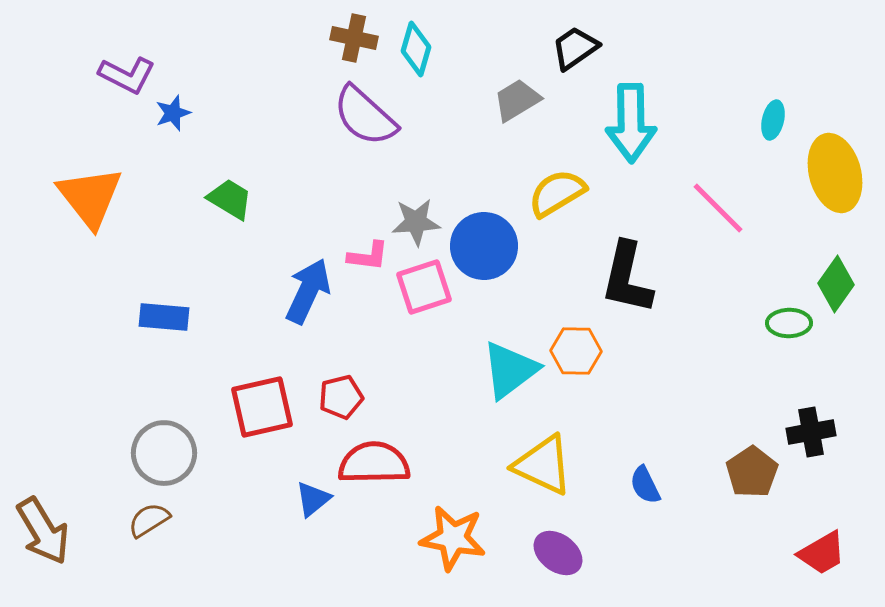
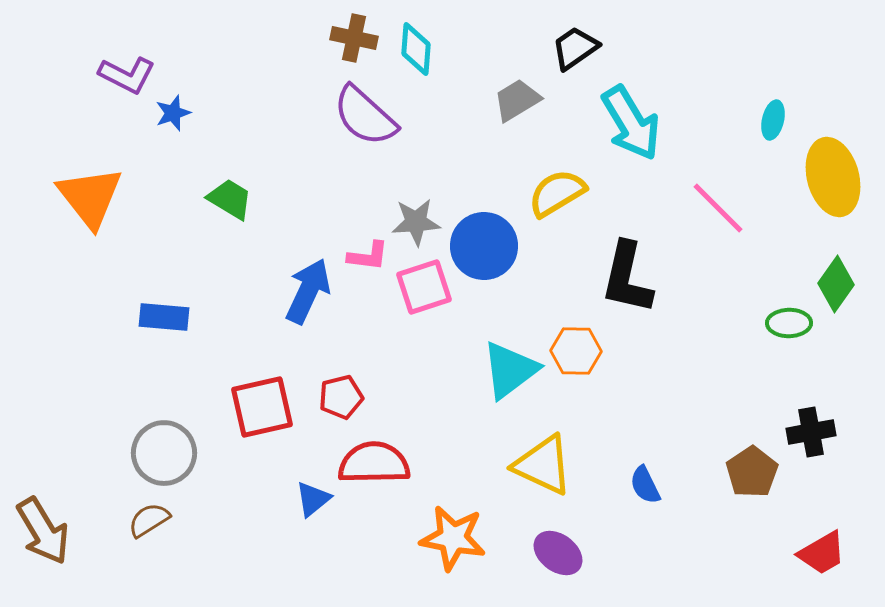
cyan diamond: rotated 12 degrees counterclockwise
cyan arrow: rotated 30 degrees counterclockwise
yellow ellipse: moved 2 px left, 4 px down
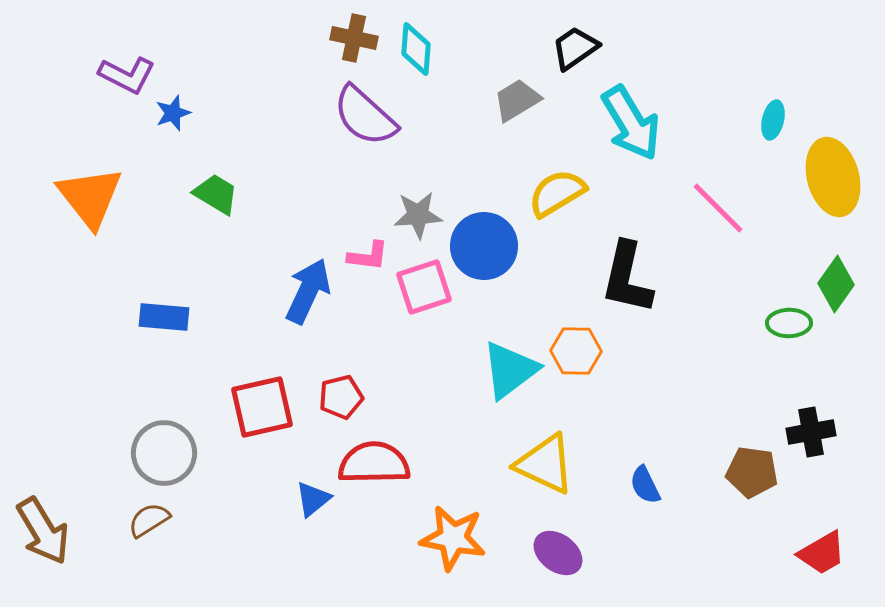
green trapezoid: moved 14 px left, 5 px up
gray star: moved 2 px right, 7 px up
yellow triangle: moved 2 px right, 1 px up
brown pentagon: rotated 30 degrees counterclockwise
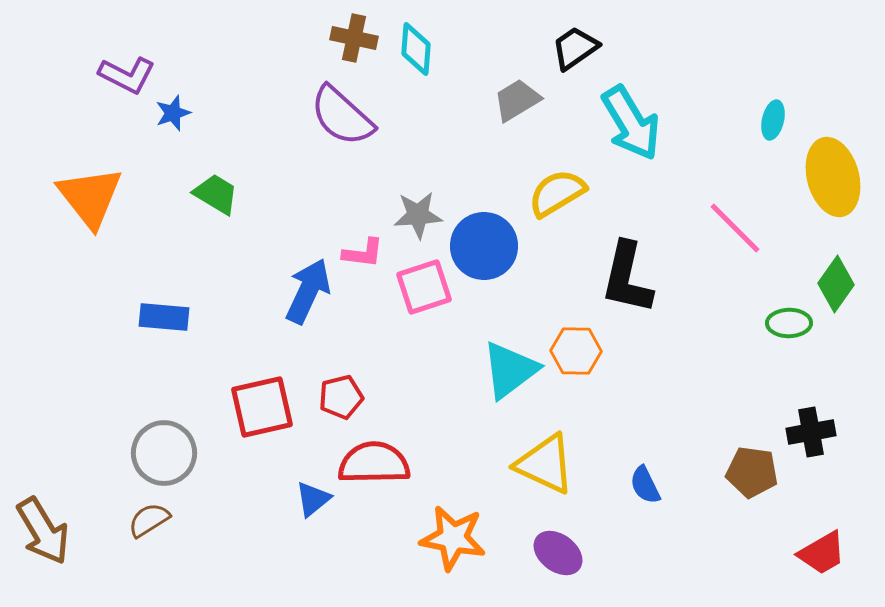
purple semicircle: moved 23 px left
pink line: moved 17 px right, 20 px down
pink L-shape: moved 5 px left, 3 px up
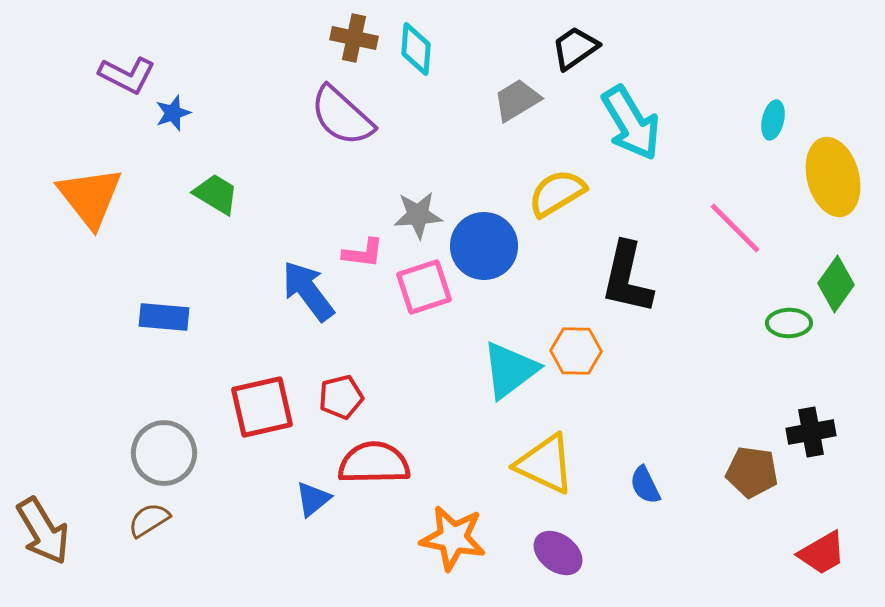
blue arrow: rotated 62 degrees counterclockwise
